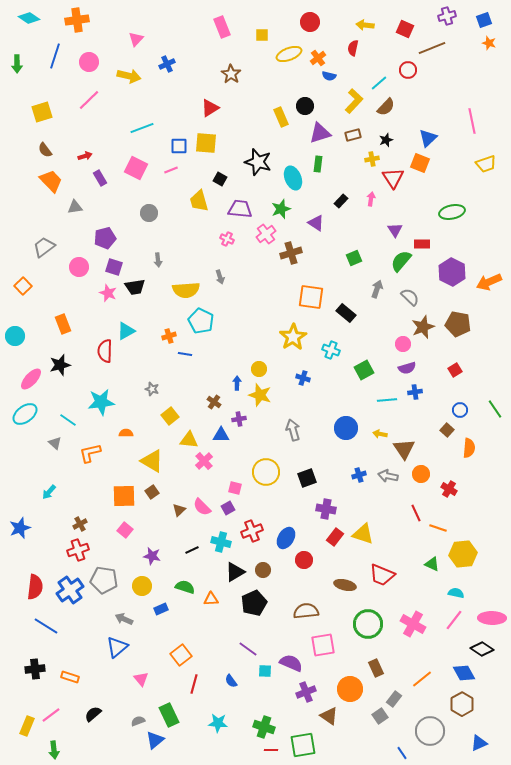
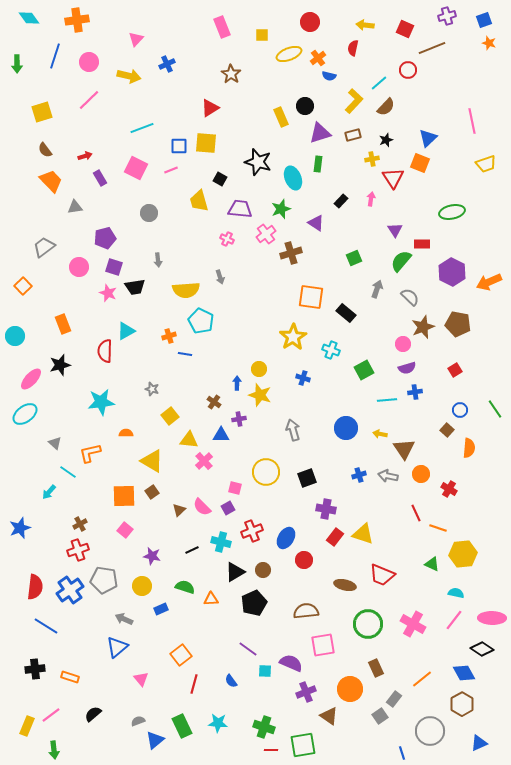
cyan diamond at (29, 18): rotated 20 degrees clockwise
cyan line at (68, 420): moved 52 px down
green rectangle at (169, 715): moved 13 px right, 11 px down
blue line at (402, 753): rotated 16 degrees clockwise
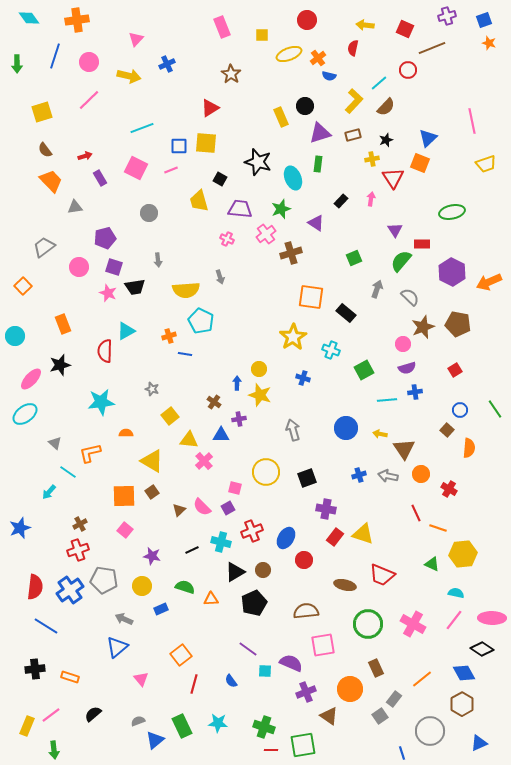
red circle at (310, 22): moved 3 px left, 2 px up
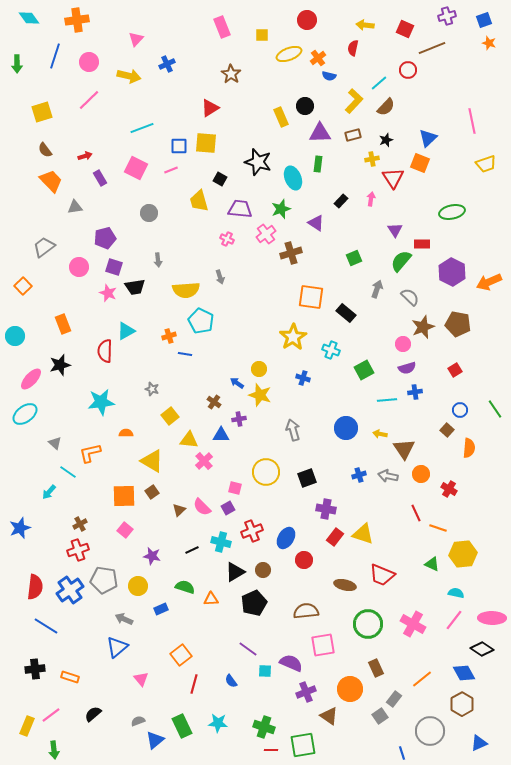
purple triangle at (320, 133): rotated 15 degrees clockwise
blue arrow at (237, 383): rotated 56 degrees counterclockwise
yellow circle at (142, 586): moved 4 px left
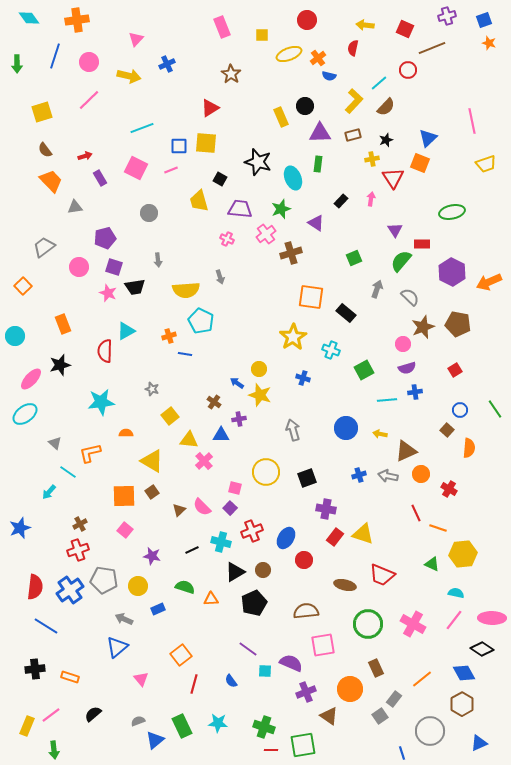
brown triangle at (404, 449): moved 2 px right, 2 px down; rotated 40 degrees clockwise
purple square at (228, 508): moved 2 px right; rotated 16 degrees counterclockwise
blue rectangle at (161, 609): moved 3 px left
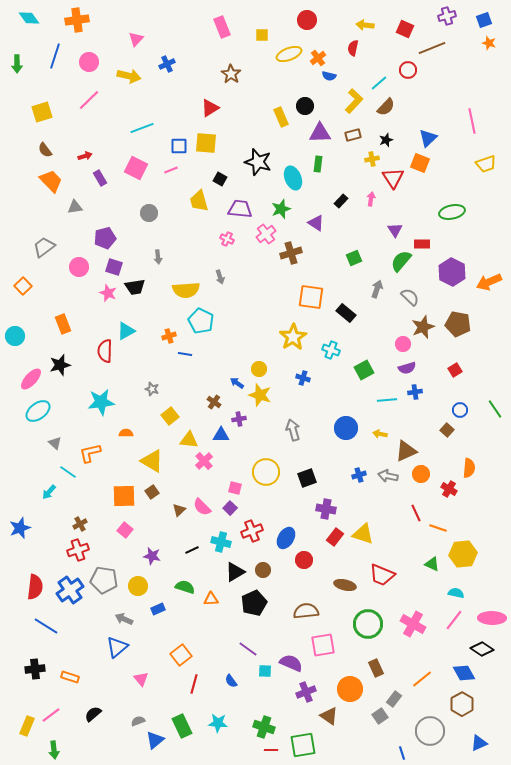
gray arrow at (158, 260): moved 3 px up
cyan ellipse at (25, 414): moved 13 px right, 3 px up
orange semicircle at (469, 448): moved 20 px down
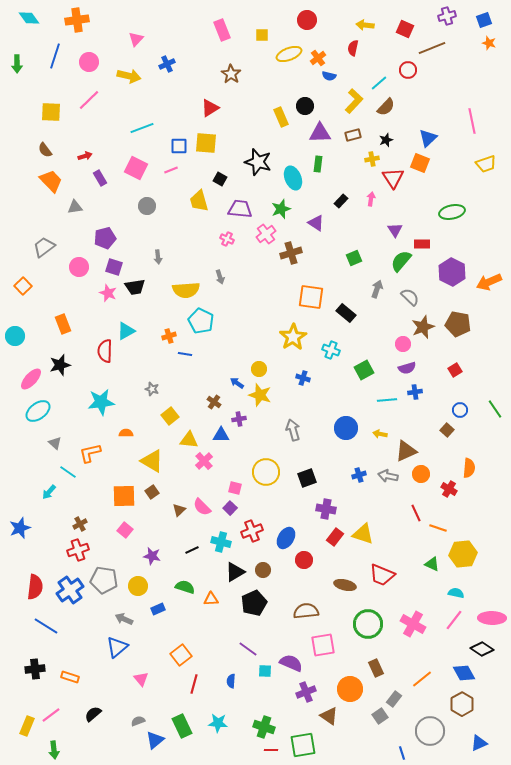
pink rectangle at (222, 27): moved 3 px down
yellow square at (42, 112): moved 9 px right; rotated 20 degrees clockwise
gray circle at (149, 213): moved 2 px left, 7 px up
blue semicircle at (231, 681): rotated 40 degrees clockwise
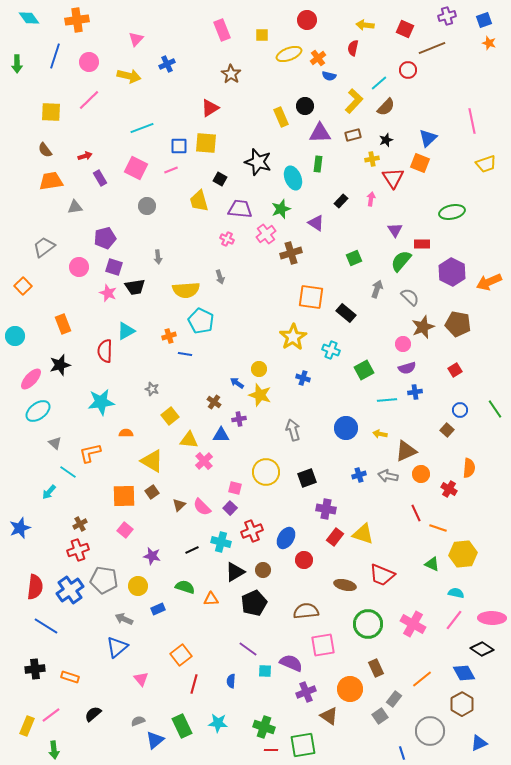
orange trapezoid at (51, 181): rotated 55 degrees counterclockwise
brown triangle at (179, 510): moved 5 px up
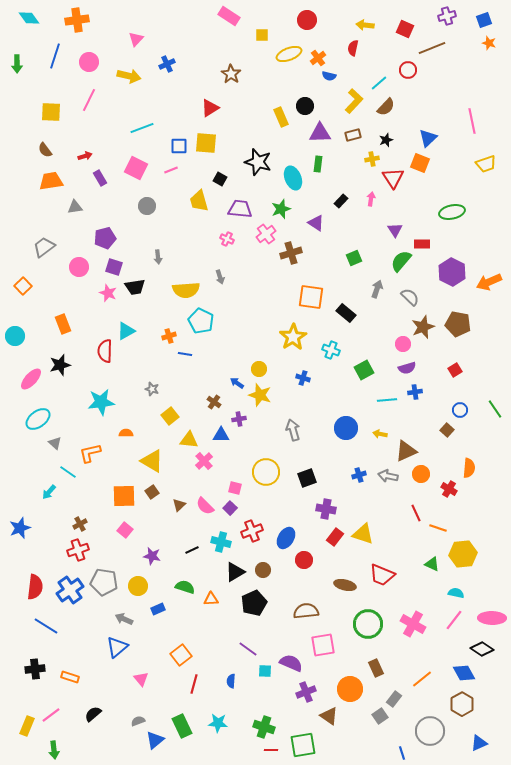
pink rectangle at (222, 30): moved 7 px right, 14 px up; rotated 35 degrees counterclockwise
pink line at (89, 100): rotated 20 degrees counterclockwise
cyan ellipse at (38, 411): moved 8 px down
pink semicircle at (202, 507): moved 3 px right, 1 px up
gray pentagon at (104, 580): moved 2 px down
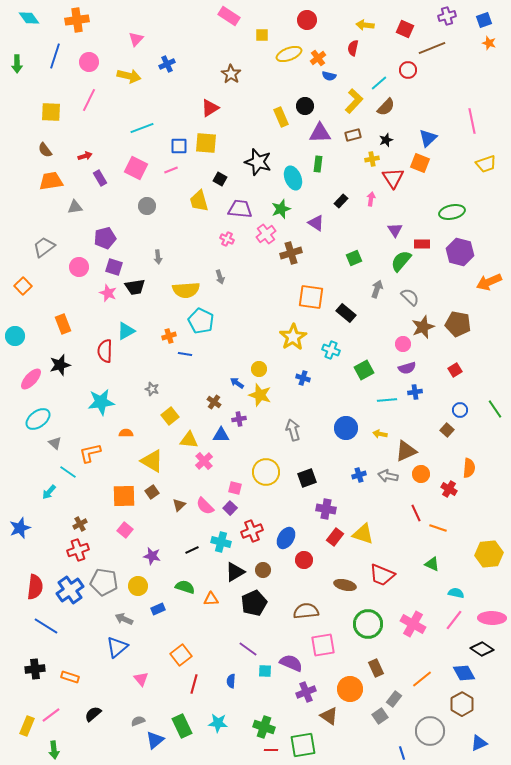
purple hexagon at (452, 272): moved 8 px right, 20 px up; rotated 12 degrees counterclockwise
yellow hexagon at (463, 554): moved 26 px right
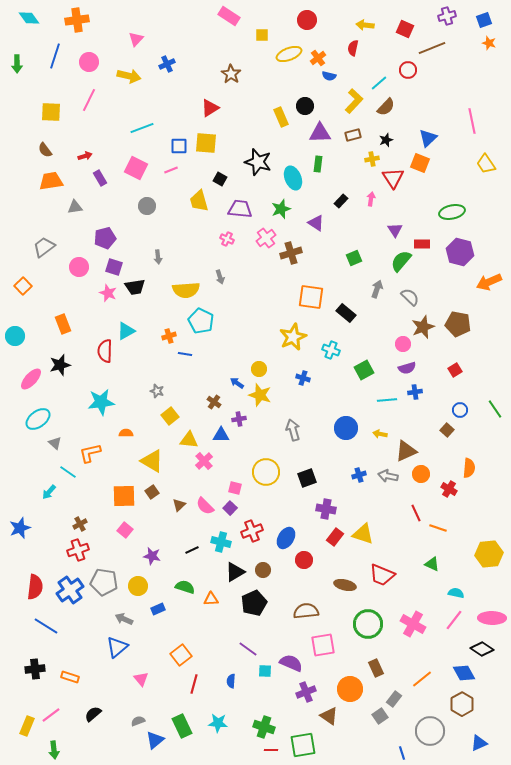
yellow trapezoid at (486, 164): rotated 75 degrees clockwise
pink cross at (266, 234): moved 4 px down
yellow star at (293, 337): rotated 8 degrees clockwise
gray star at (152, 389): moved 5 px right, 2 px down
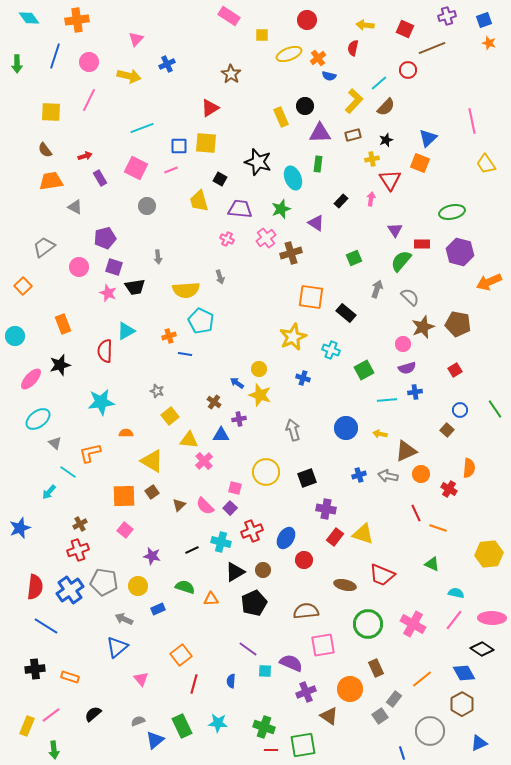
red triangle at (393, 178): moved 3 px left, 2 px down
gray triangle at (75, 207): rotated 35 degrees clockwise
